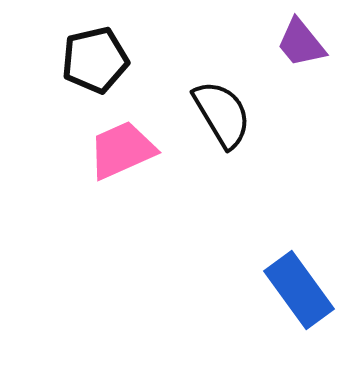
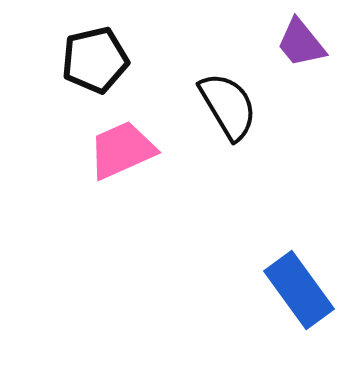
black semicircle: moved 6 px right, 8 px up
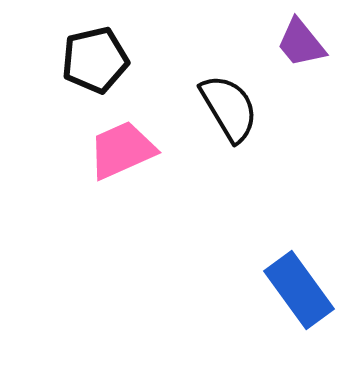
black semicircle: moved 1 px right, 2 px down
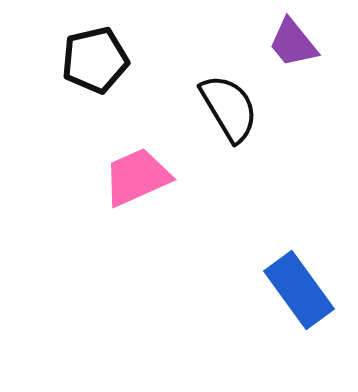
purple trapezoid: moved 8 px left
pink trapezoid: moved 15 px right, 27 px down
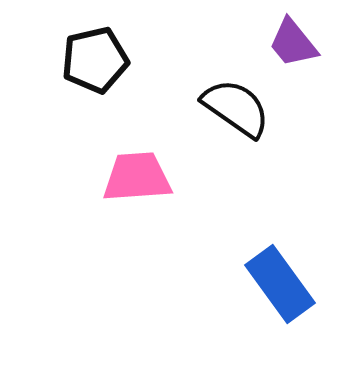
black semicircle: moved 7 px right; rotated 24 degrees counterclockwise
pink trapezoid: rotated 20 degrees clockwise
blue rectangle: moved 19 px left, 6 px up
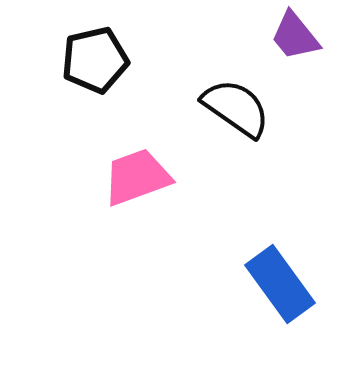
purple trapezoid: moved 2 px right, 7 px up
pink trapezoid: rotated 16 degrees counterclockwise
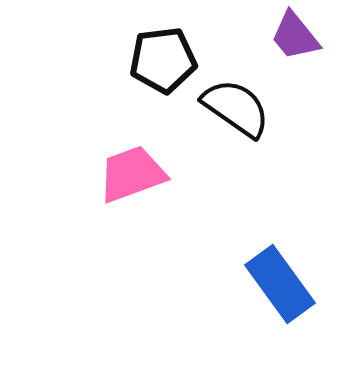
black pentagon: moved 68 px right; rotated 6 degrees clockwise
pink trapezoid: moved 5 px left, 3 px up
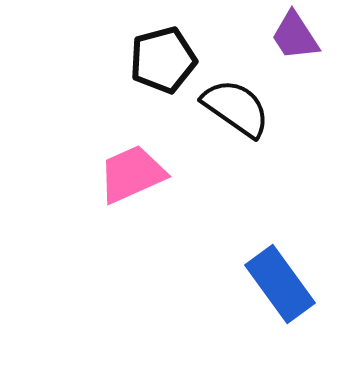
purple trapezoid: rotated 6 degrees clockwise
black pentagon: rotated 8 degrees counterclockwise
pink trapezoid: rotated 4 degrees counterclockwise
